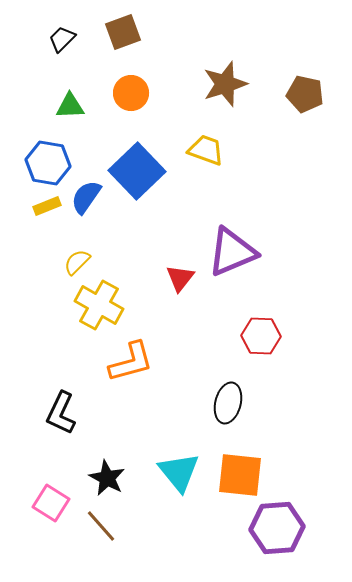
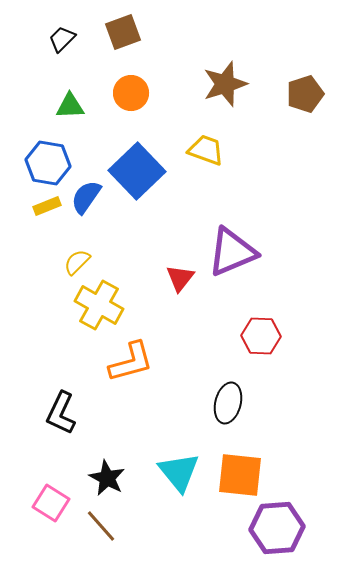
brown pentagon: rotated 30 degrees counterclockwise
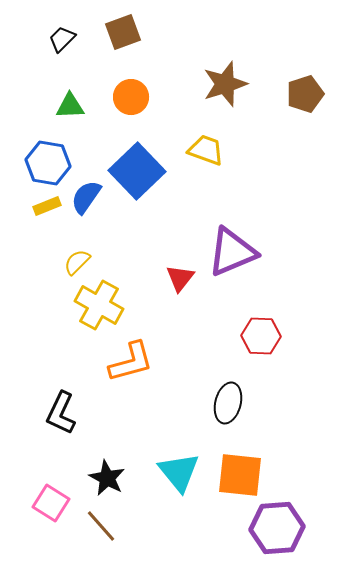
orange circle: moved 4 px down
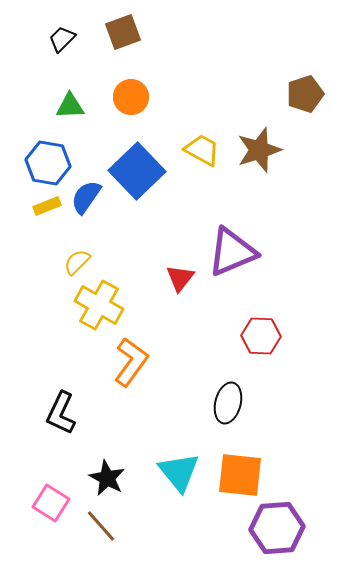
brown star: moved 34 px right, 66 px down
yellow trapezoid: moved 4 px left; rotated 9 degrees clockwise
orange L-shape: rotated 39 degrees counterclockwise
